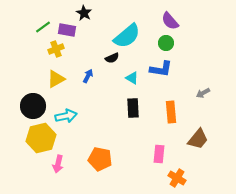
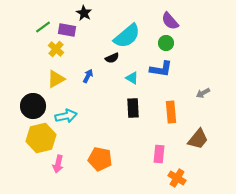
yellow cross: rotated 28 degrees counterclockwise
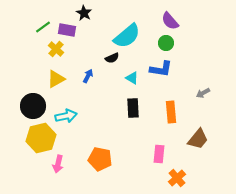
orange cross: rotated 18 degrees clockwise
